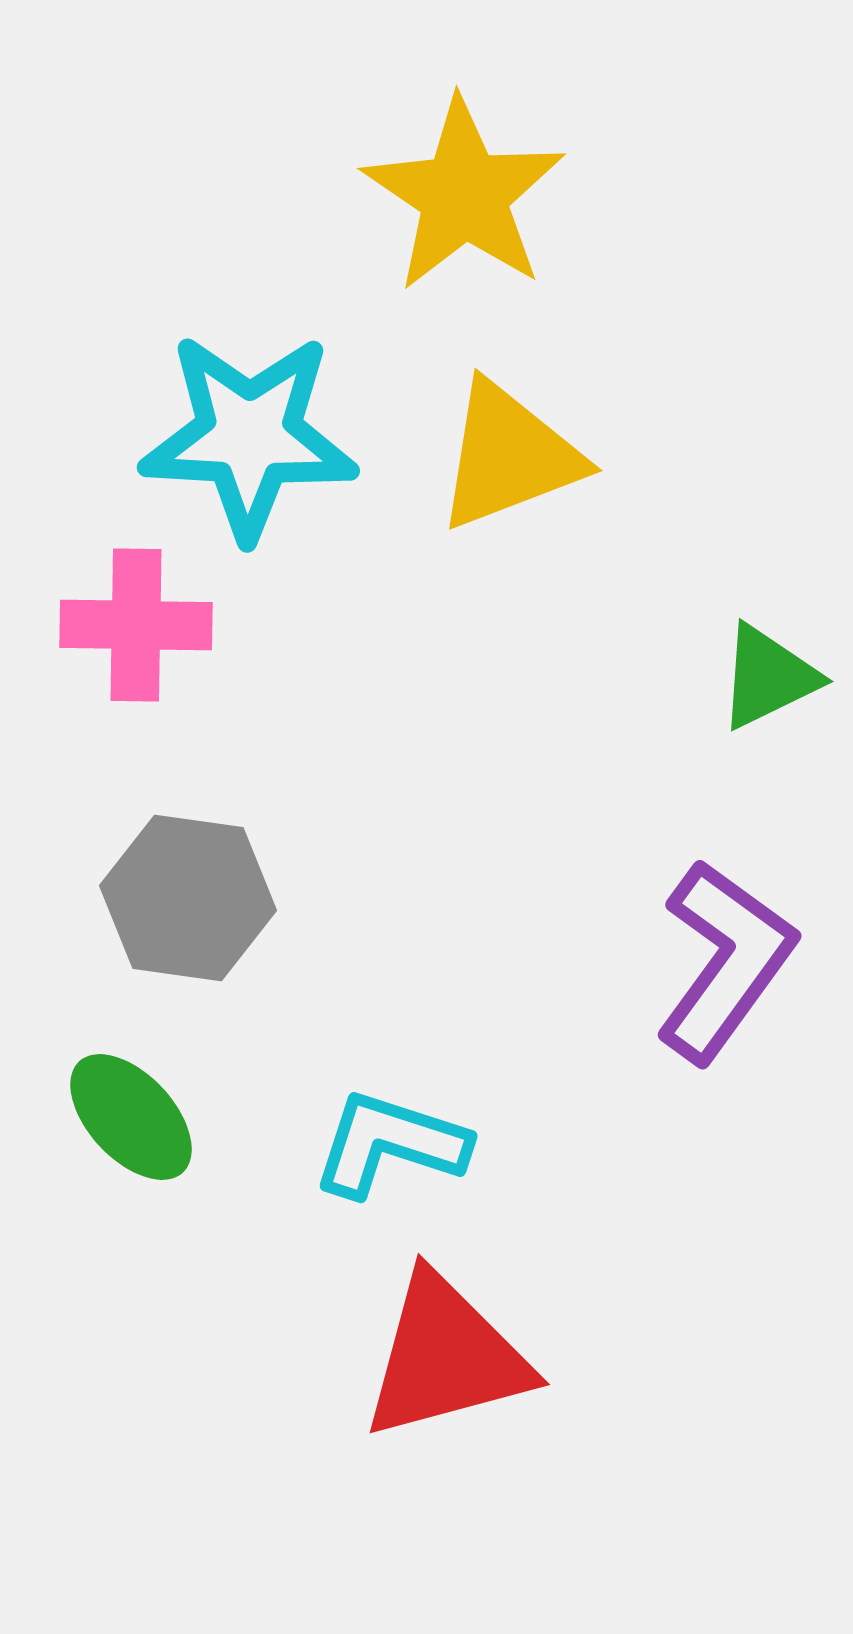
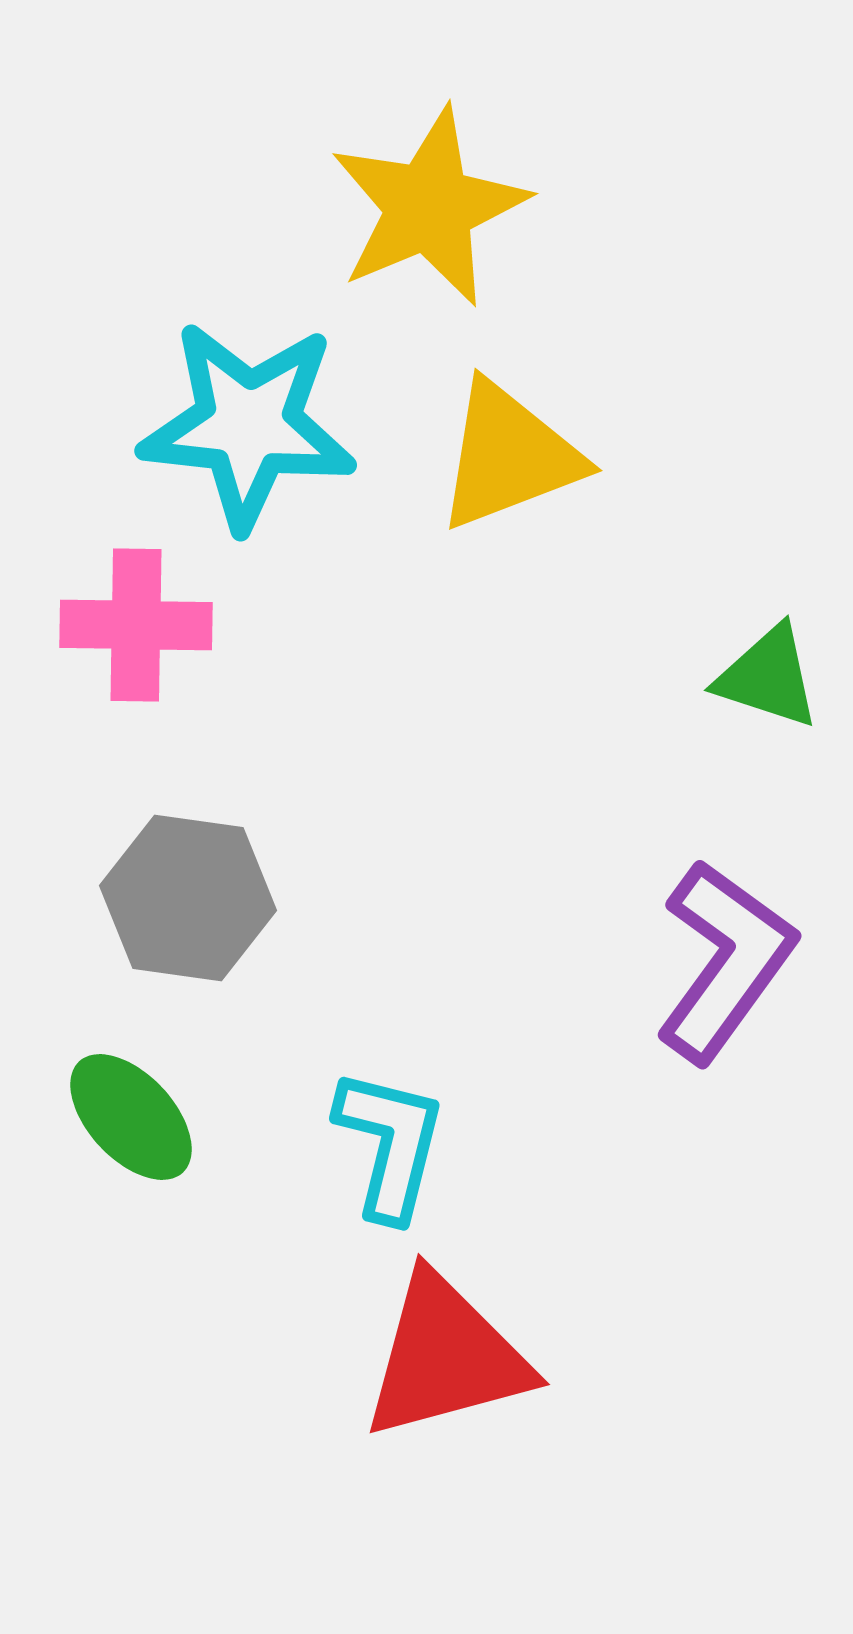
yellow star: moved 35 px left, 12 px down; rotated 15 degrees clockwise
cyan star: moved 1 px left, 11 px up; rotated 3 degrees clockwise
green triangle: rotated 44 degrees clockwise
cyan L-shape: rotated 86 degrees clockwise
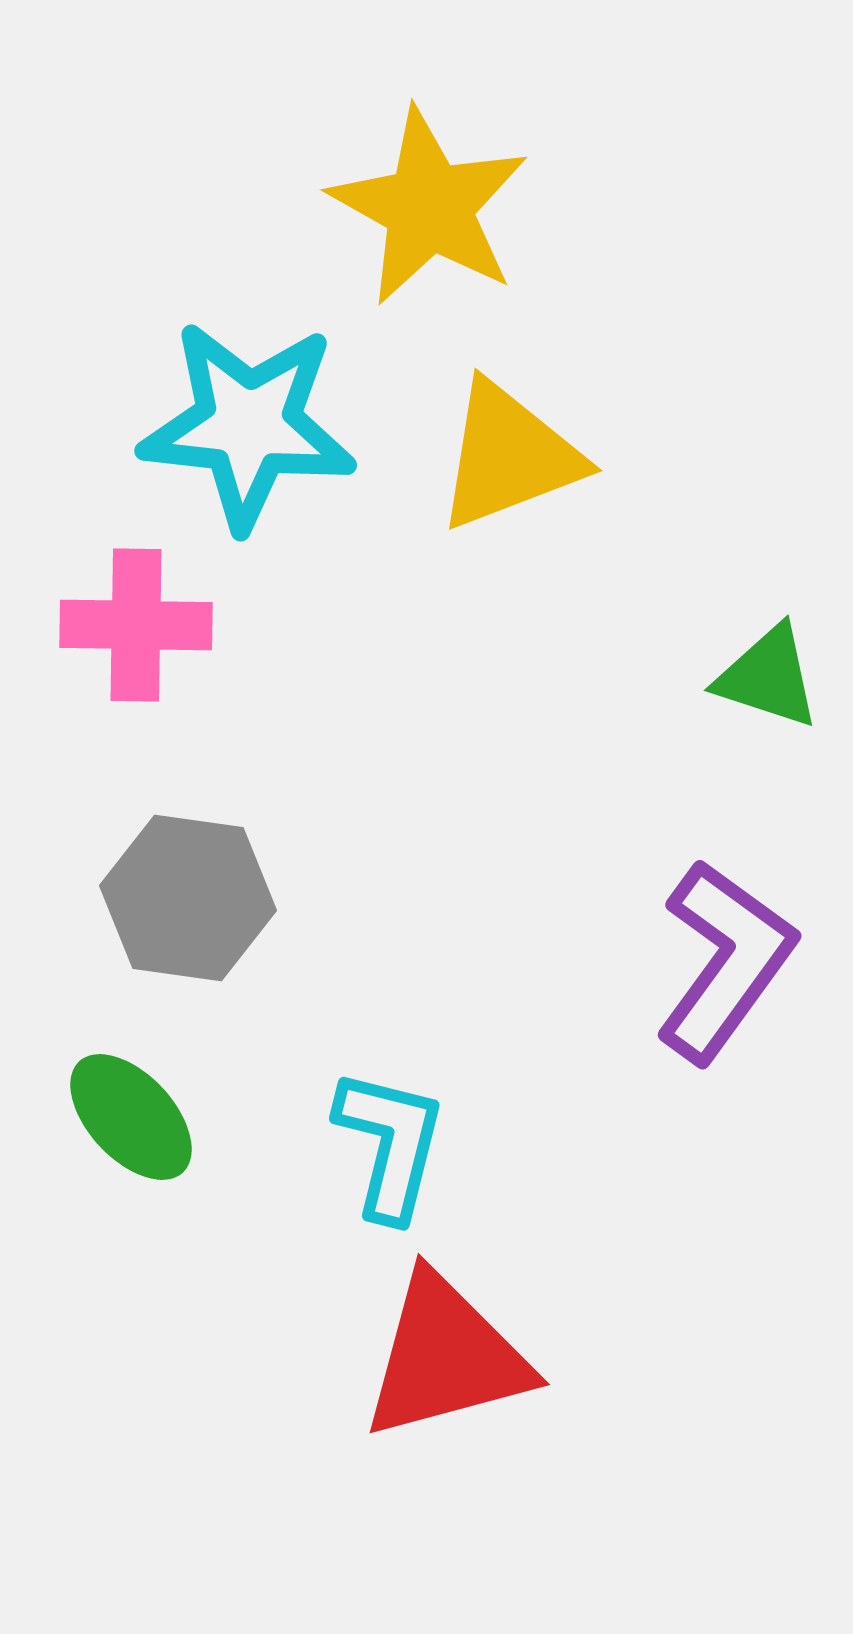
yellow star: rotated 20 degrees counterclockwise
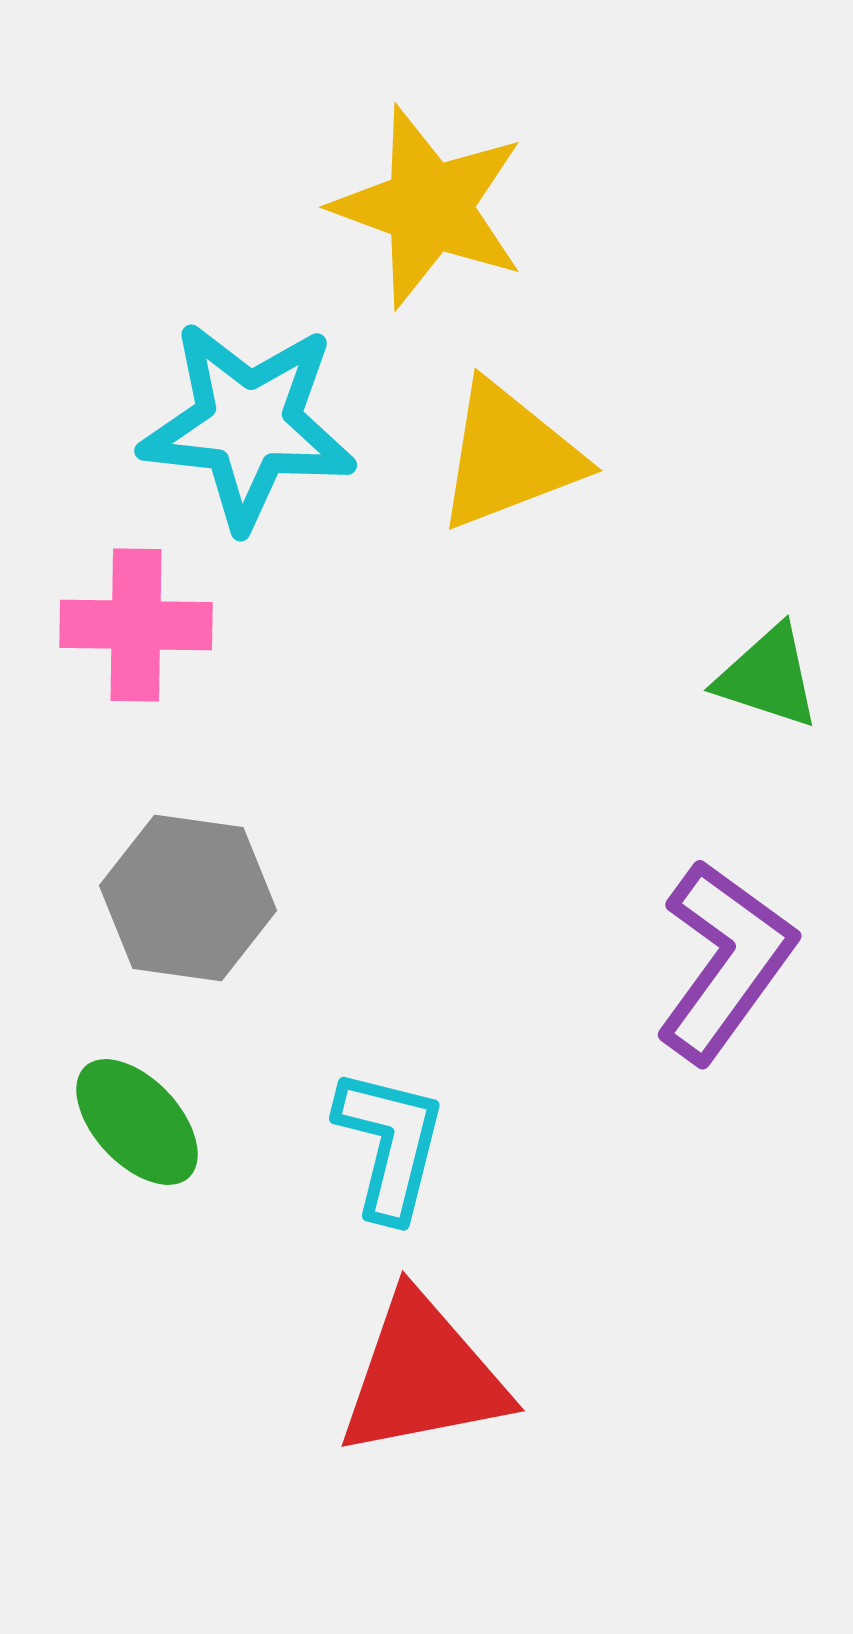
yellow star: rotated 9 degrees counterclockwise
green ellipse: moved 6 px right, 5 px down
red triangle: moved 23 px left, 19 px down; rotated 4 degrees clockwise
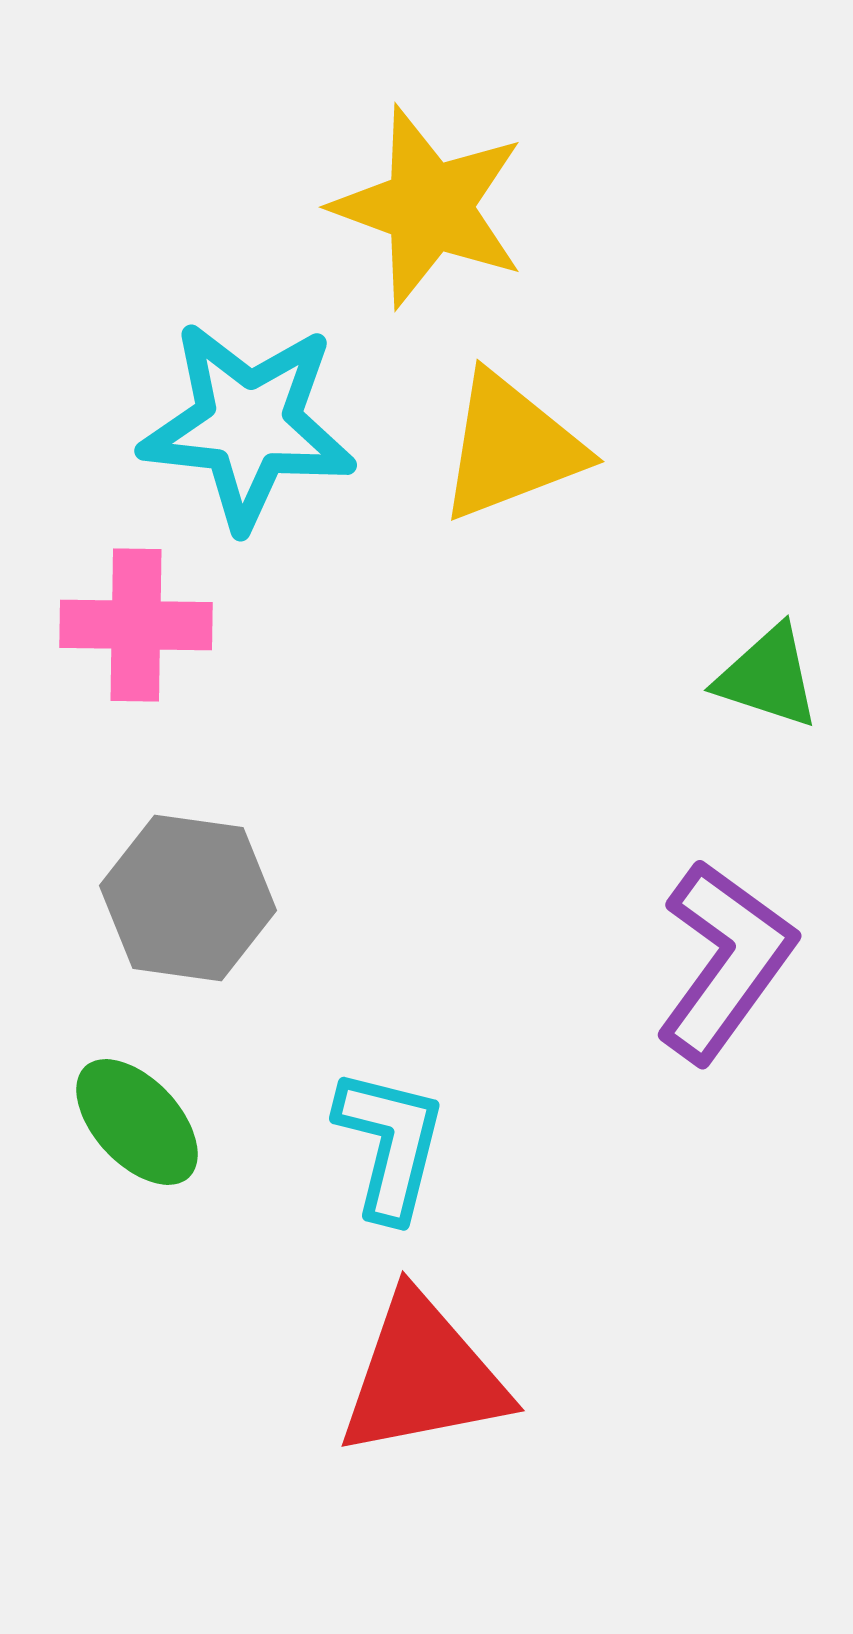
yellow triangle: moved 2 px right, 9 px up
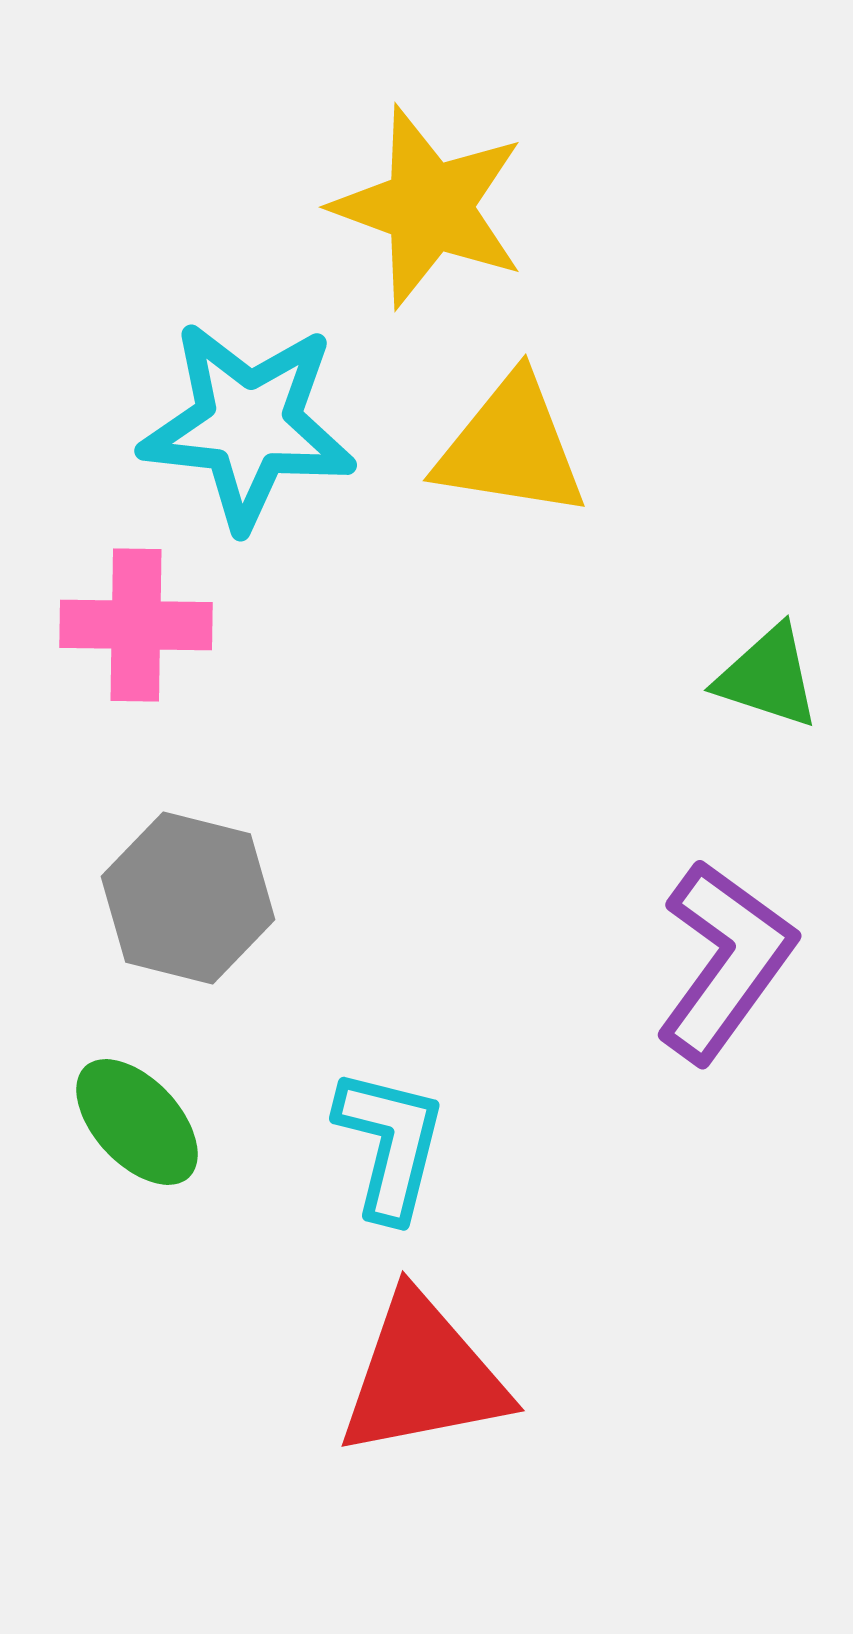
yellow triangle: rotated 30 degrees clockwise
gray hexagon: rotated 6 degrees clockwise
